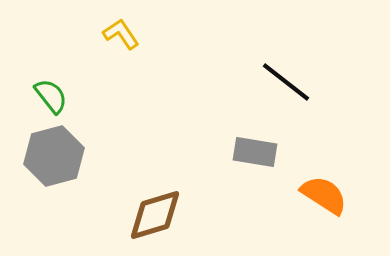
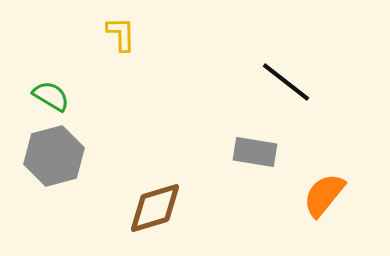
yellow L-shape: rotated 33 degrees clockwise
green semicircle: rotated 21 degrees counterclockwise
orange semicircle: rotated 84 degrees counterclockwise
brown diamond: moved 7 px up
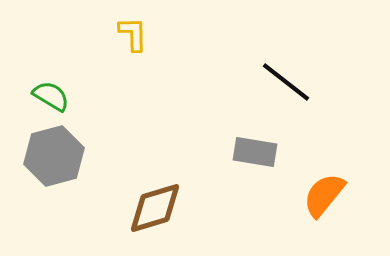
yellow L-shape: moved 12 px right
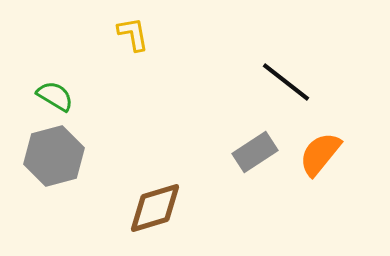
yellow L-shape: rotated 9 degrees counterclockwise
green semicircle: moved 4 px right
gray rectangle: rotated 42 degrees counterclockwise
orange semicircle: moved 4 px left, 41 px up
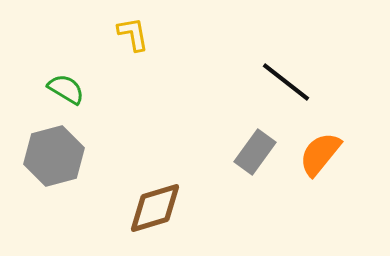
green semicircle: moved 11 px right, 7 px up
gray rectangle: rotated 21 degrees counterclockwise
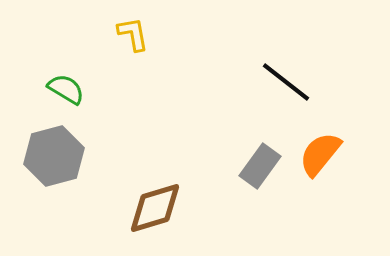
gray rectangle: moved 5 px right, 14 px down
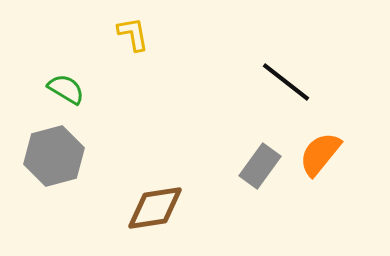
brown diamond: rotated 8 degrees clockwise
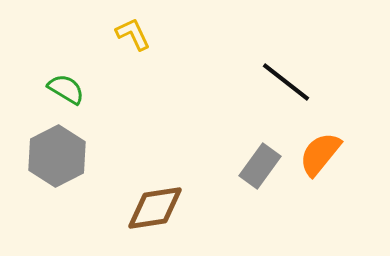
yellow L-shape: rotated 15 degrees counterclockwise
gray hexagon: moved 3 px right; rotated 12 degrees counterclockwise
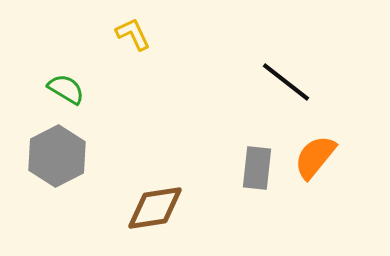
orange semicircle: moved 5 px left, 3 px down
gray rectangle: moved 3 px left, 2 px down; rotated 30 degrees counterclockwise
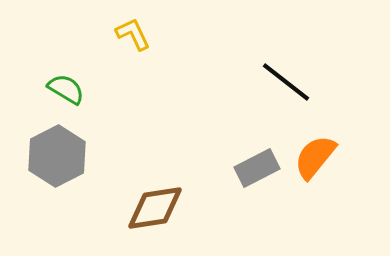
gray rectangle: rotated 57 degrees clockwise
